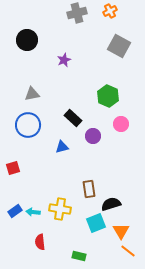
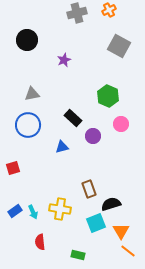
orange cross: moved 1 px left, 1 px up
brown rectangle: rotated 12 degrees counterclockwise
cyan arrow: rotated 120 degrees counterclockwise
green rectangle: moved 1 px left, 1 px up
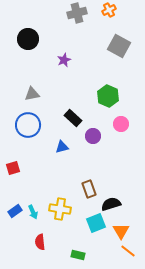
black circle: moved 1 px right, 1 px up
